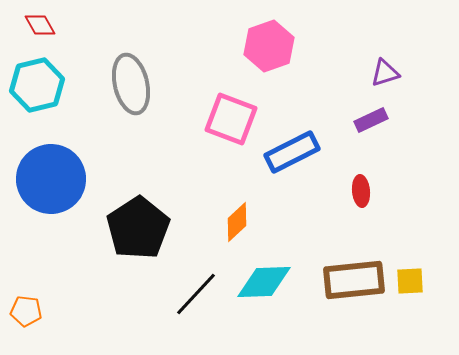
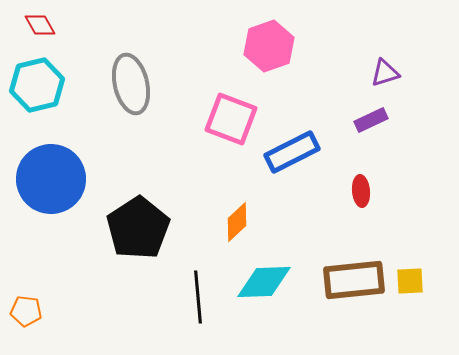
black line: moved 2 px right, 3 px down; rotated 48 degrees counterclockwise
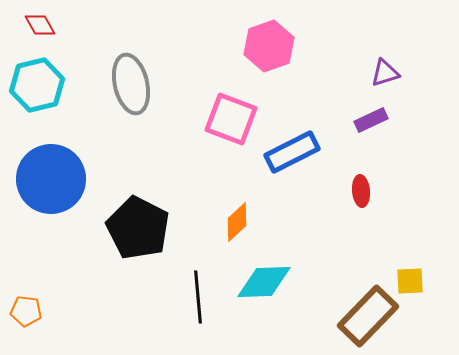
black pentagon: rotated 12 degrees counterclockwise
brown rectangle: moved 14 px right, 36 px down; rotated 40 degrees counterclockwise
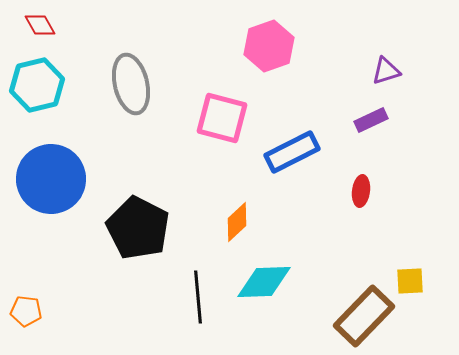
purple triangle: moved 1 px right, 2 px up
pink square: moved 9 px left, 1 px up; rotated 6 degrees counterclockwise
red ellipse: rotated 12 degrees clockwise
brown rectangle: moved 4 px left
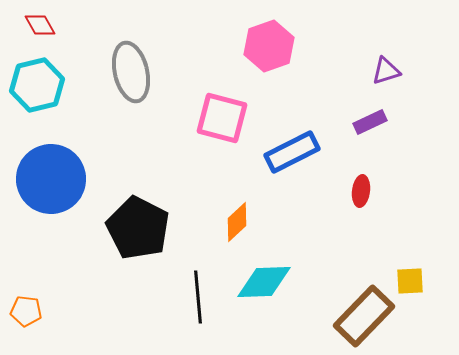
gray ellipse: moved 12 px up
purple rectangle: moved 1 px left, 2 px down
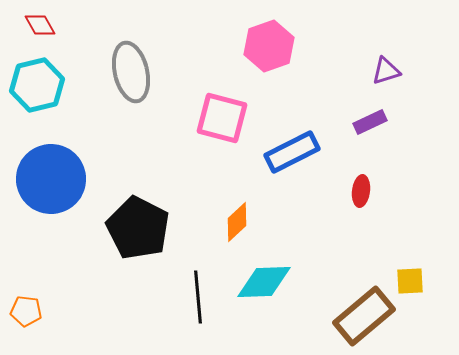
brown rectangle: rotated 6 degrees clockwise
